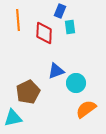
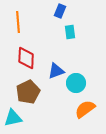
orange line: moved 2 px down
cyan rectangle: moved 5 px down
red diamond: moved 18 px left, 25 px down
orange semicircle: moved 1 px left
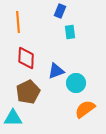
cyan triangle: rotated 12 degrees clockwise
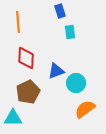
blue rectangle: rotated 40 degrees counterclockwise
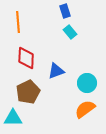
blue rectangle: moved 5 px right
cyan rectangle: rotated 32 degrees counterclockwise
cyan circle: moved 11 px right
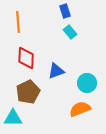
orange semicircle: moved 5 px left; rotated 15 degrees clockwise
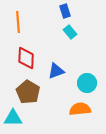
brown pentagon: rotated 15 degrees counterclockwise
orange semicircle: rotated 15 degrees clockwise
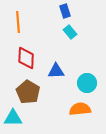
blue triangle: rotated 18 degrees clockwise
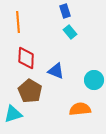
blue triangle: rotated 24 degrees clockwise
cyan circle: moved 7 px right, 3 px up
brown pentagon: moved 2 px right, 1 px up
cyan triangle: moved 4 px up; rotated 18 degrees counterclockwise
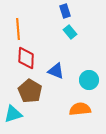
orange line: moved 7 px down
cyan circle: moved 5 px left
